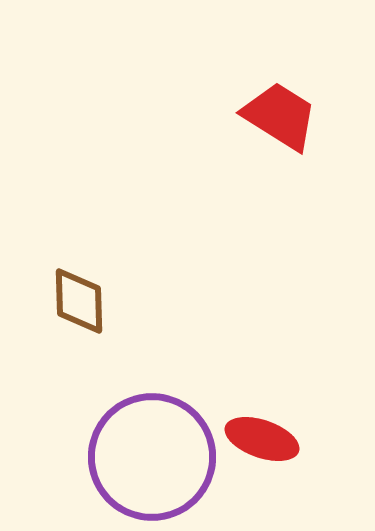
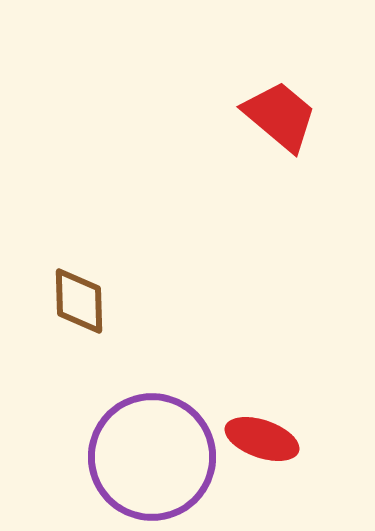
red trapezoid: rotated 8 degrees clockwise
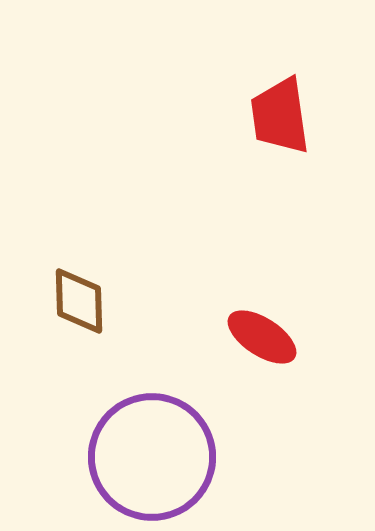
red trapezoid: rotated 138 degrees counterclockwise
red ellipse: moved 102 px up; rotated 14 degrees clockwise
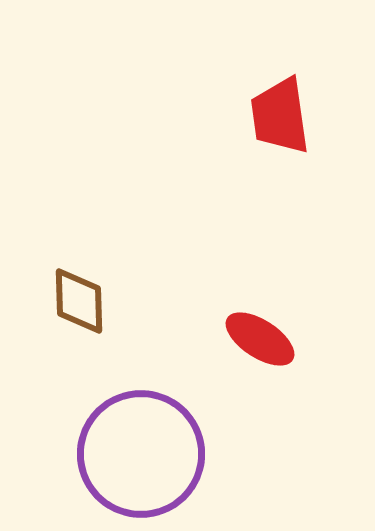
red ellipse: moved 2 px left, 2 px down
purple circle: moved 11 px left, 3 px up
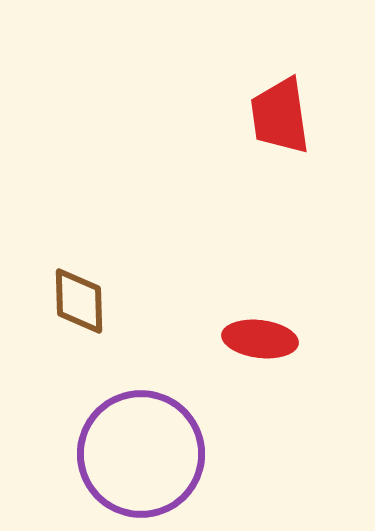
red ellipse: rotated 26 degrees counterclockwise
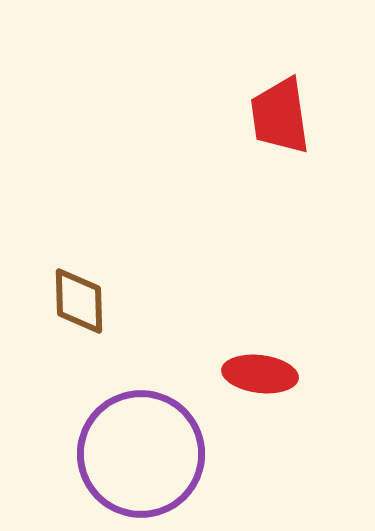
red ellipse: moved 35 px down
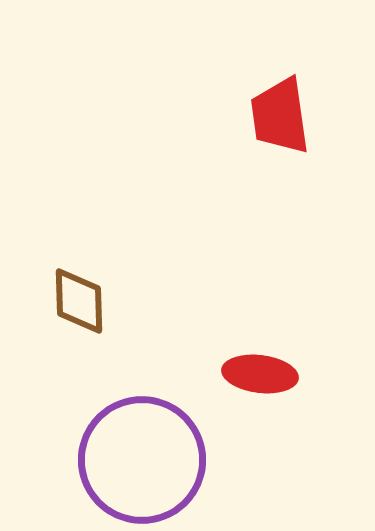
purple circle: moved 1 px right, 6 px down
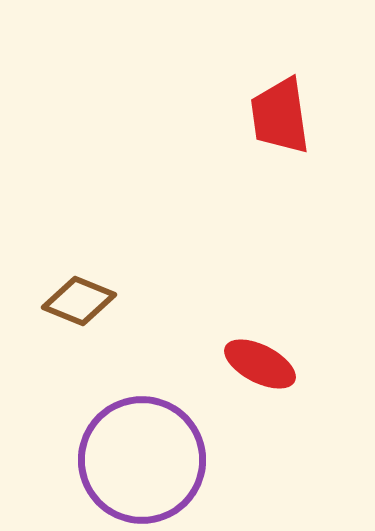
brown diamond: rotated 66 degrees counterclockwise
red ellipse: moved 10 px up; rotated 20 degrees clockwise
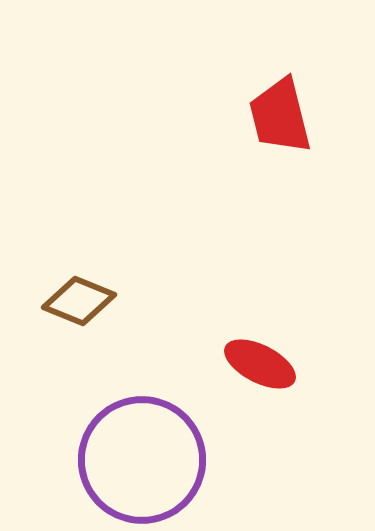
red trapezoid: rotated 6 degrees counterclockwise
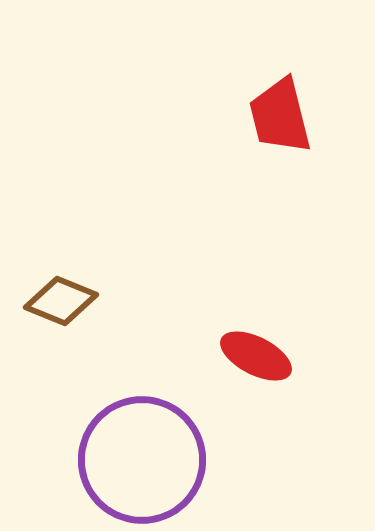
brown diamond: moved 18 px left
red ellipse: moved 4 px left, 8 px up
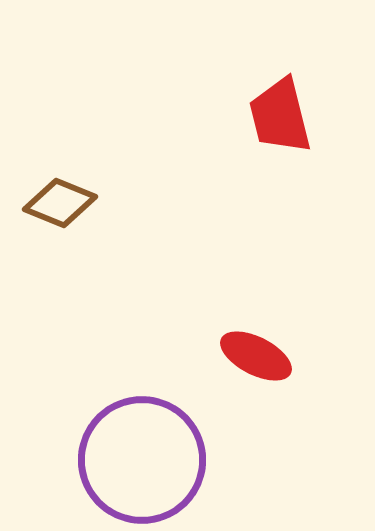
brown diamond: moved 1 px left, 98 px up
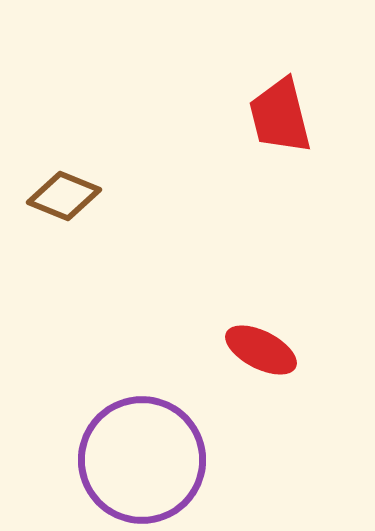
brown diamond: moved 4 px right, 7 px up
red ellipse: moved 5 px right, 6 px up
